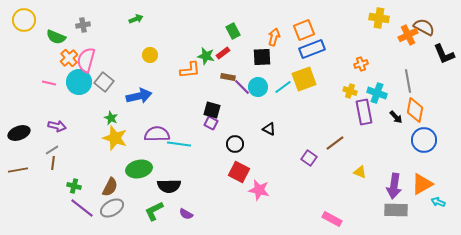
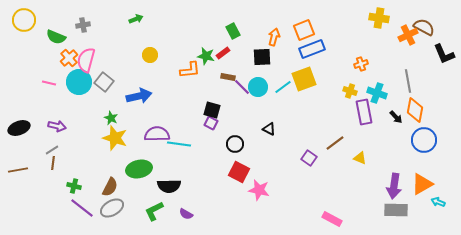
black ellipse at (19, 133): moved 5 px up
yellow triangle at (360, 172): moved 14 px up
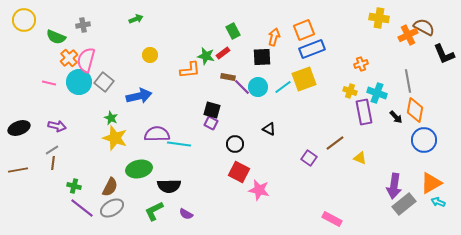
orange triangle at (422, 184): moved 9 px right, 1 px up
gray rectangle at (396, 210): moved 8 px right, 6 px up; rotated 40 degrees counterclockwise
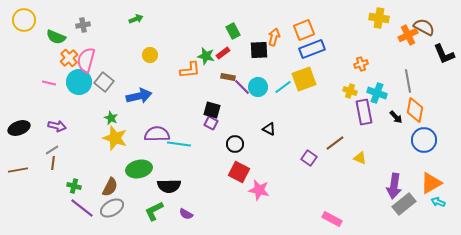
black square at (262, 57): moved 3 px left, 7 px up
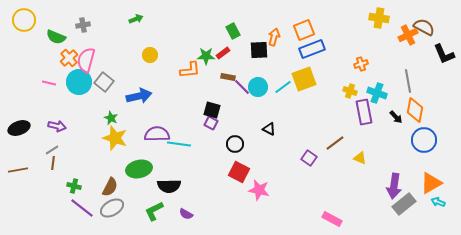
green star at (206, 56): rotated 12 degrees counterclockwise
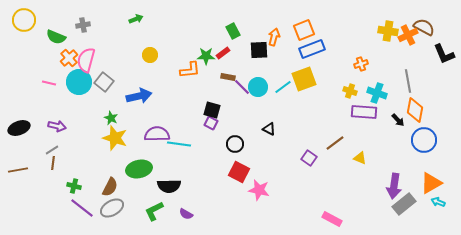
yellow cross at (379, 18): moved 9 px right, 13 px down
purple rectangle at (364, 112): rotated 75 degrees counterclockwise
black arrow at (396, 117): moved 2 px right, 3 px down
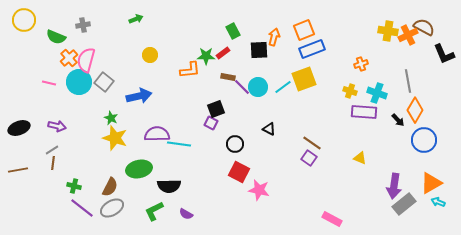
black square at (212, 110): moved 4 px right, 1 px up; rotated 36 degrees counterclockwise
orange diamond at (415, 110): rotated 20 degrees clockwise
brown line at (335, 143): moved 23 px left; rotated 72 degrees clockwise
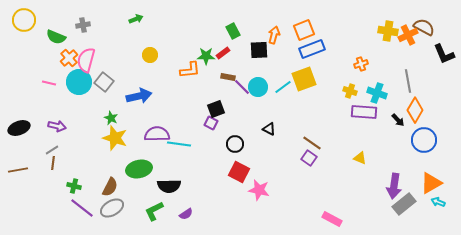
orange arrow at (274, 37): moved 2 px up
purple semicircle at (186, 214): rotated 64 degrees counterclockwise
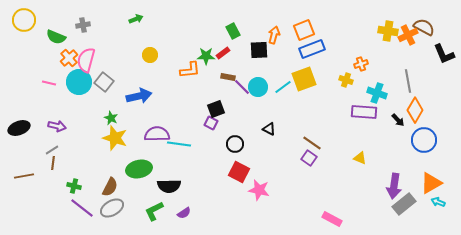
yellow cross at (350, 91): moved 4 px left, 11 px up
brown line at (18, 170): moved 6 px right, 6 px down
purple semicircle at (186, 214): moved 2 px left, 1 px up
